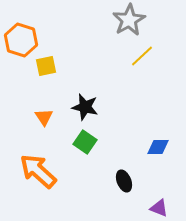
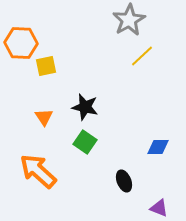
orange hexagon: moved 3 px down; rotated 16 degrees counterclockwise
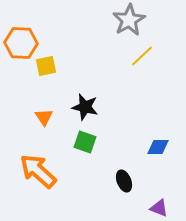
green square: rotated 15 degrees counterclockwise
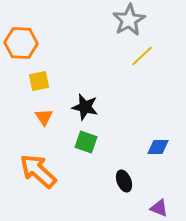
yellow square: moved 7 px left, 15 px down
green square: moved 1 px right
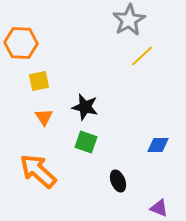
blue diamond: moved 2 px up
black ellipse: moved 6 px left
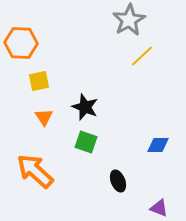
black star: rotated 8 degrees clockwise
orange arrow: moved 3 px left
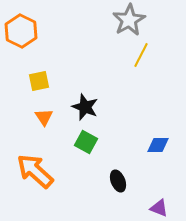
orange hexagon: moved 12 px up; rotated 24 degrees clockwise
yellow line: moved 1 px left, 1 px up; rotated 20 degrees counterclockwise
green square: rotated 10 degrees clockwise
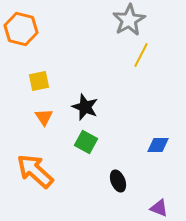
orange hexagon: moved 2 px up; rotated 12 degrees counterclockwise
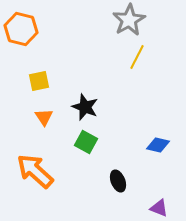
yellow line: moved 4 px left, 2 px down
blue diamond: rotated 15 degrees clockwise
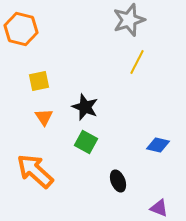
gray star: rotated 12 degrees clockwise
yellow line: moved 5 px down
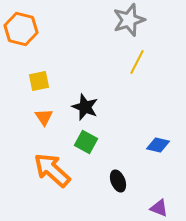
orange arrow: moved 17 px right, 1 px up
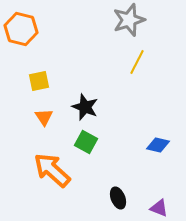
black ellipse: moved 17 px down
